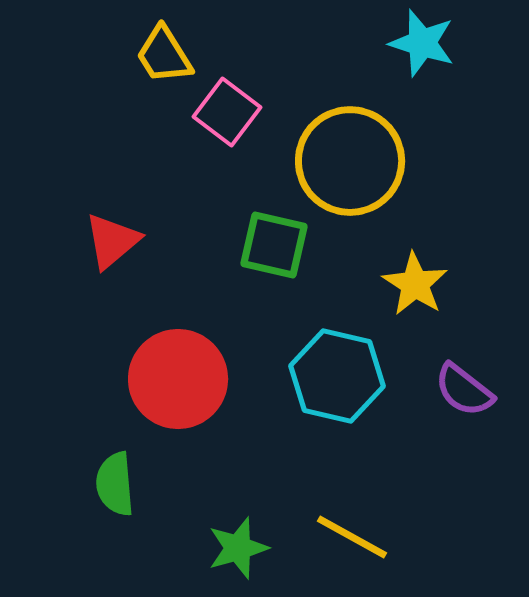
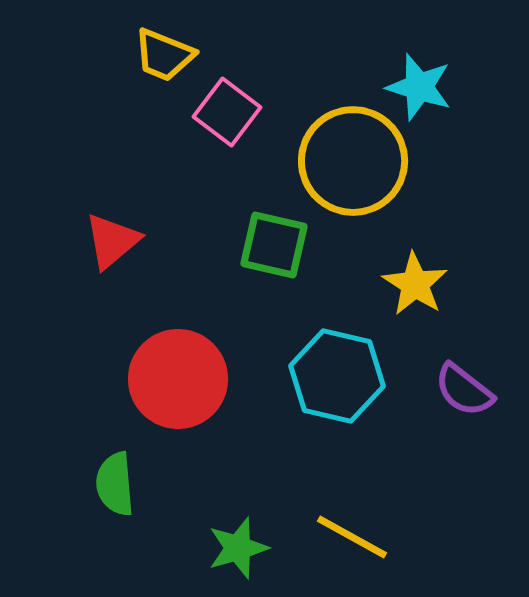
cyan star: moved 3 px left, 44 px down
yellow trapezoid: rotated 36 degrees counterclockwise
yellow circle: moved 3 px right
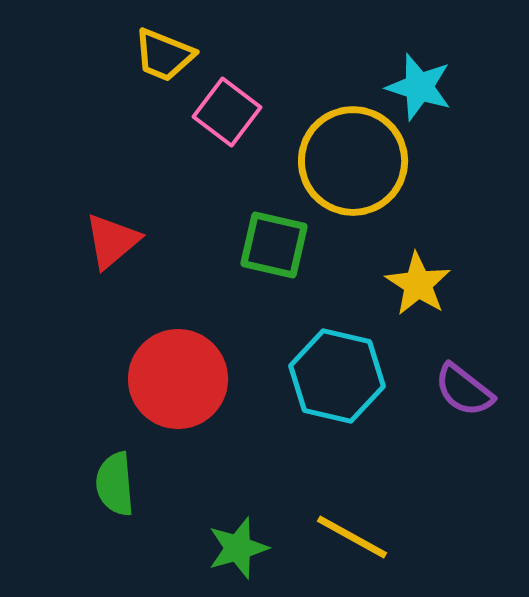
yellow star: moved 3 px right
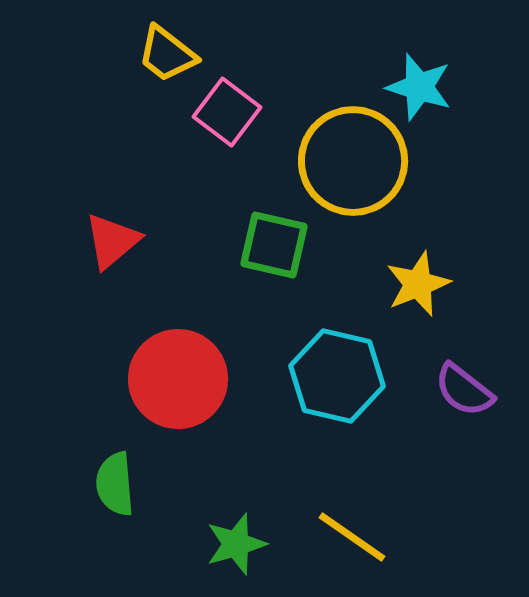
yellow trapezoid: moved 3 px right, 1 px up; rotated 16 degrees clockwise
yellow star: rotated 18 degrees clockwise
yellow line: rotated 6 degrees clockwise
green star: moved 2 px left, 4 px up
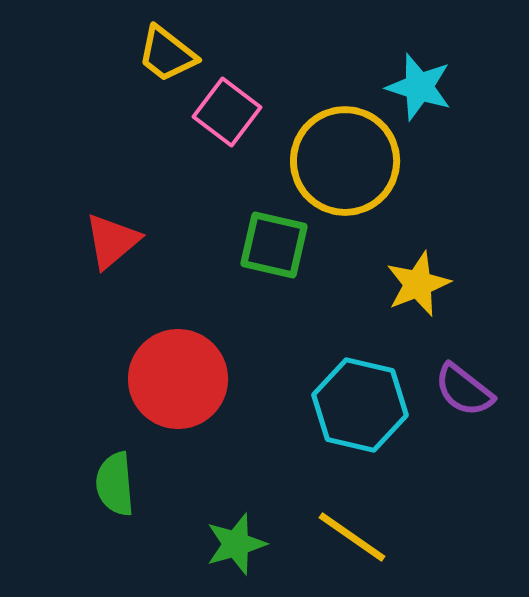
yellow circle: moved 8 px left
cyan hexagon: moved 23 px right, 29 px down
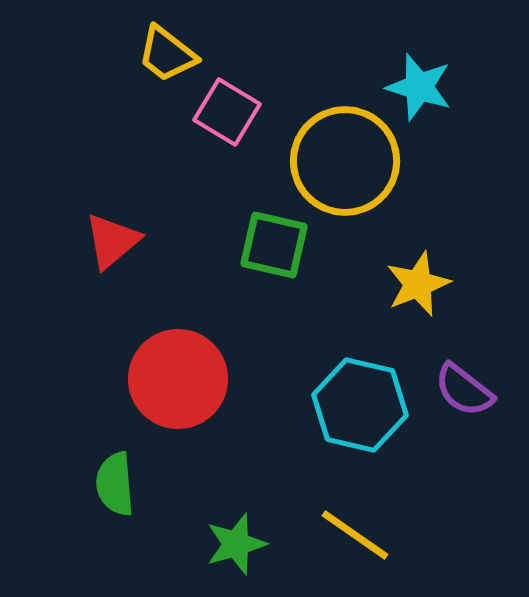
pink square: rotated 6 degrees counterclockwise
yellow line: moved 3 px right, 2 px up
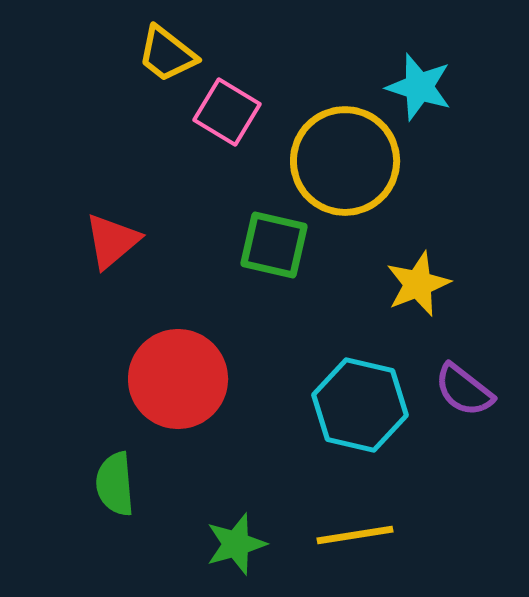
yellow line: rotated 44 degrees counterclockwise
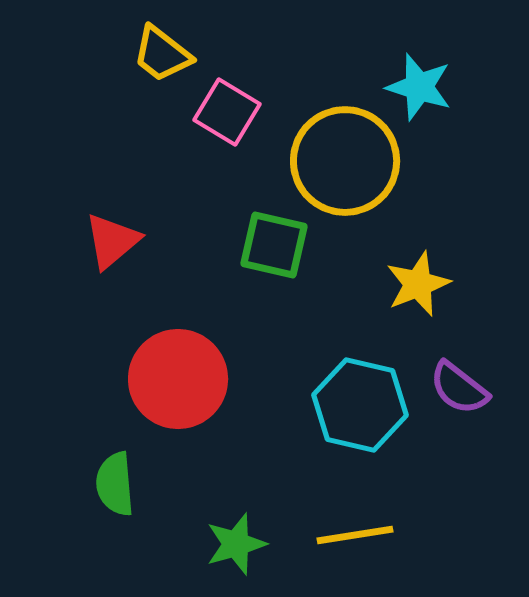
yellow trapezoid: moved 5 px left
purple semicircle: moved 5 px left, 2 px up
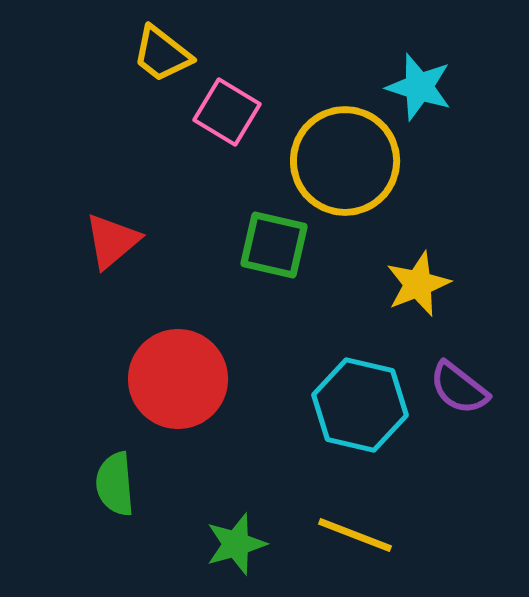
yellow line: rotated 30 degrees clockwise
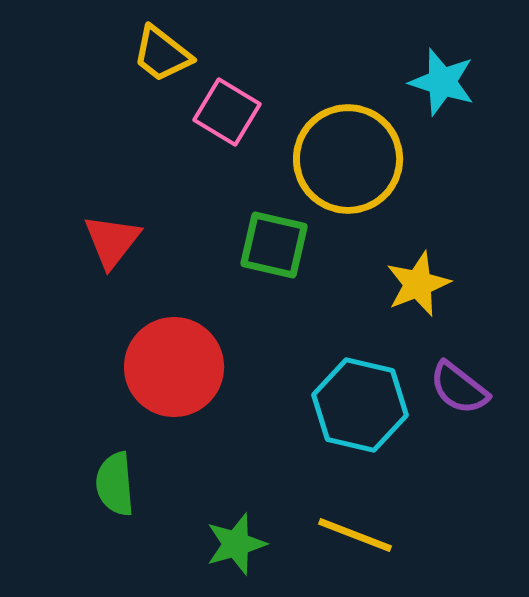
cyan star: moved 23 px right, 5 px up
yellow circle: moved 3 px right, 2 px up
red triangle: rotated 12 degrees counterclockwise
red circle: moved 4 px left, 12 px up
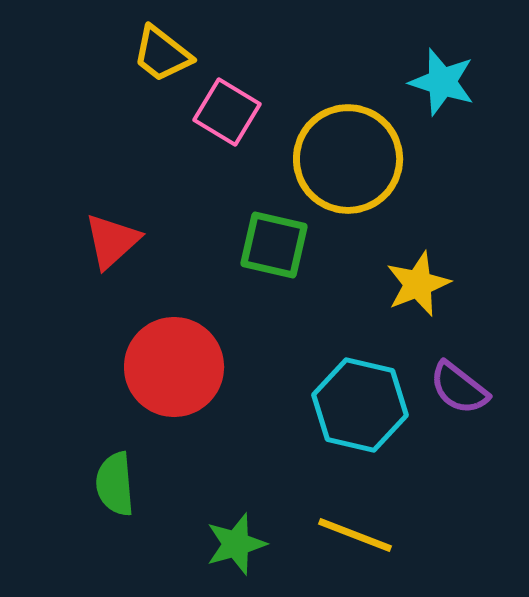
red triangle: rotated 10 degrees clockwise
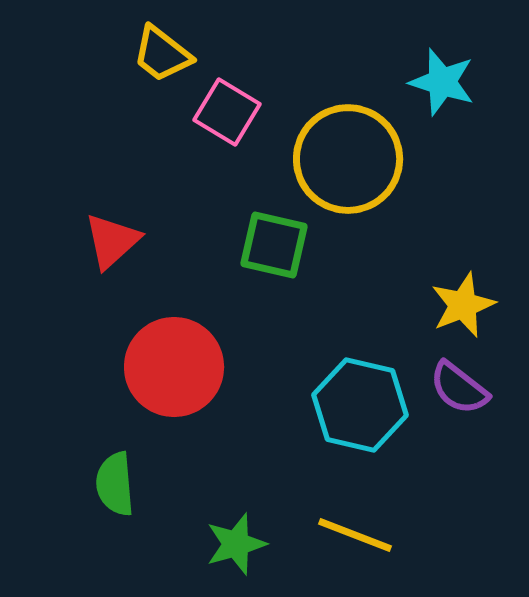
yellow star: moved 45 px right, 21 px down
